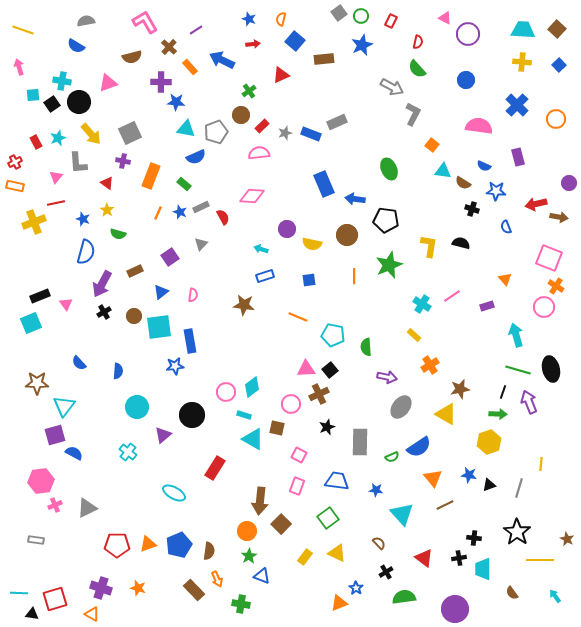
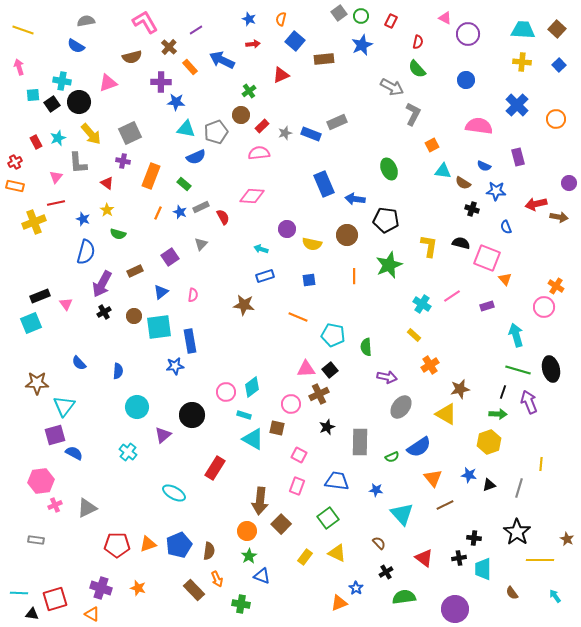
orange square at (432, 145): rotated 24 degrees clockwise
pink square at (549, 258): moved 62 px left
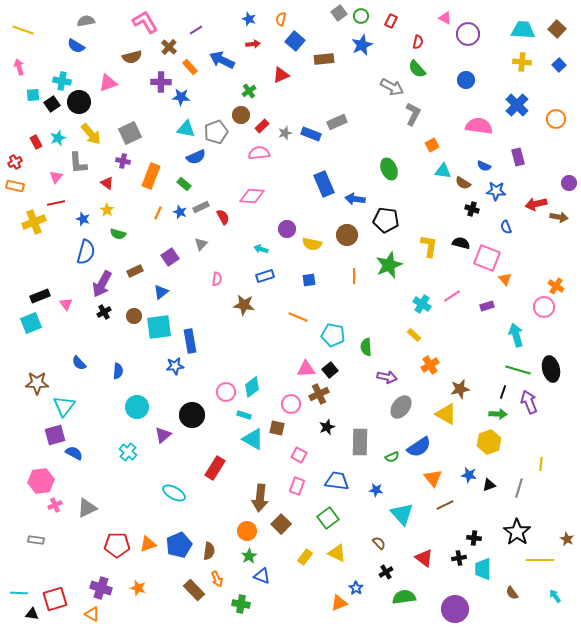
blue star at (176, 102): moved 5 px right, 5 px up
pink semicircle at (193, 295): moved 24 px right, 16 px up
brown arrow at (260, 501): moved 3 px up
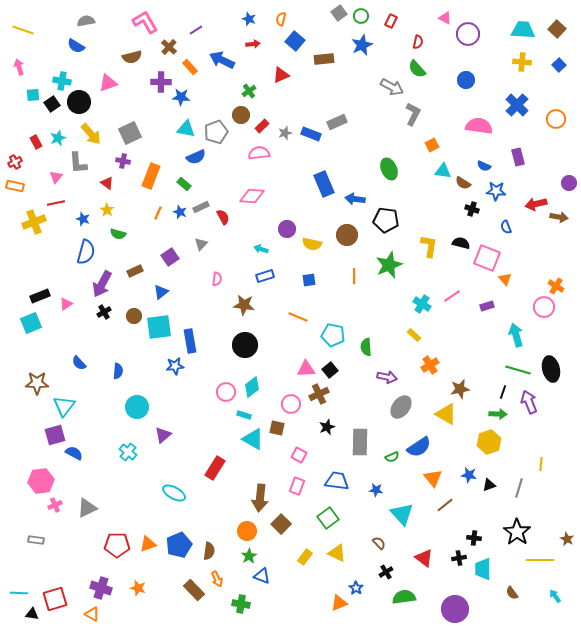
pink triangle at (66, 304): rotated 32 degrees clockwise
black circle at (192, 415): moved 53 px right, 70 px up
brown line at (445, 505): rotated 12 degrees counterclockwise
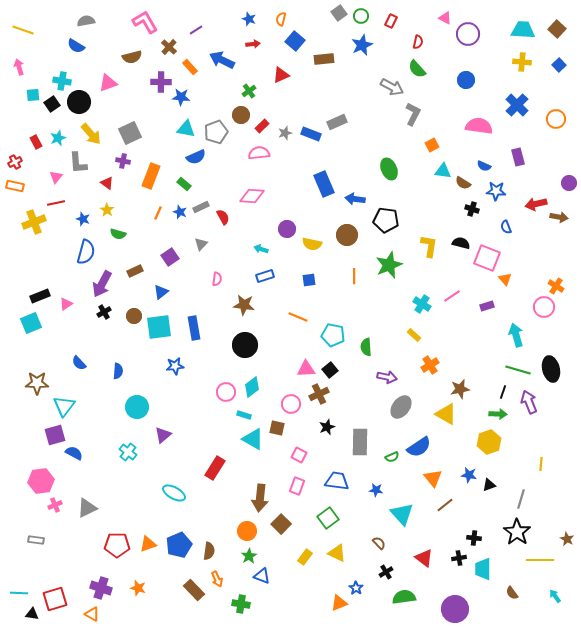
blue rectangle at (190, 341): moved 4 px right, 13 px up
gray line at (519, 488): moved 2 px right, 11 px down
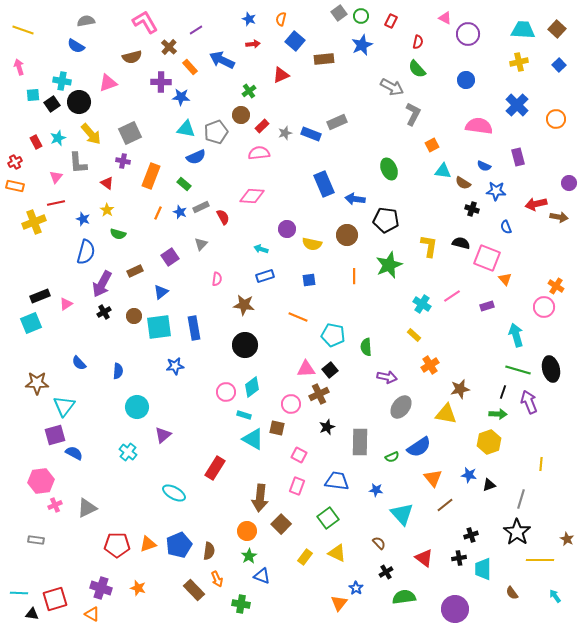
yellow cross at (522, 62): moved 3 px left; rotated 18 degrees counterclockwise
yellow triangle at (446, 414): rotated 20 degrees counterclockwise
black cross at (474, 538): moved 3 px left, 3 px up; rotated 24 degrees counterclockwise
orange triangle at (339, 603): rotated 30 degrees counterclockwise
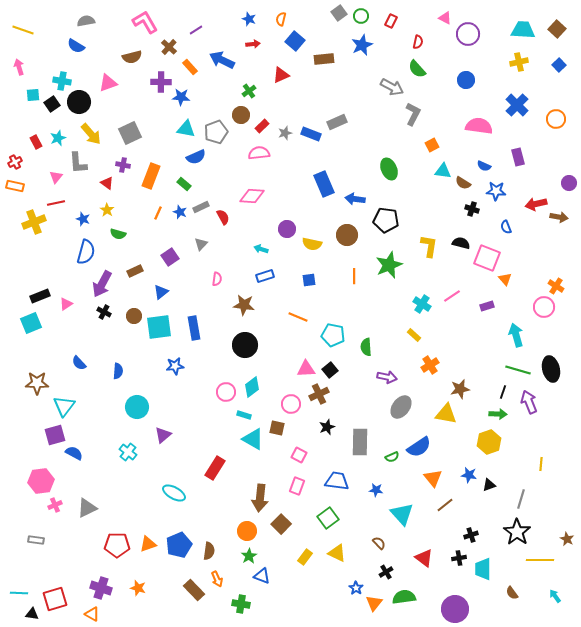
purple cross at (123, 161): moved 4 px down
black cross at (104, 312): rotated 32 degrees counterclockwise
orange triangle at (339, 603): moved 35 px right
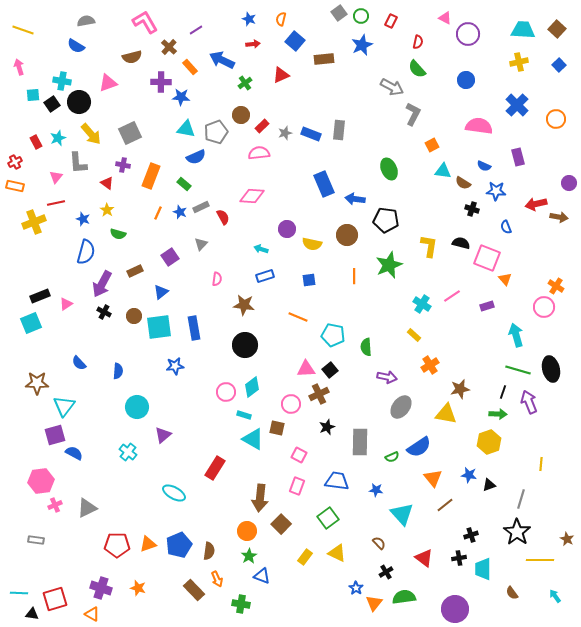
green cross at (249, 91): moved 4 px left, 8 px up
gray rectangle at (337, 122): moved 2 px right, 8 px down; rotated 60 degrees counterclockwise
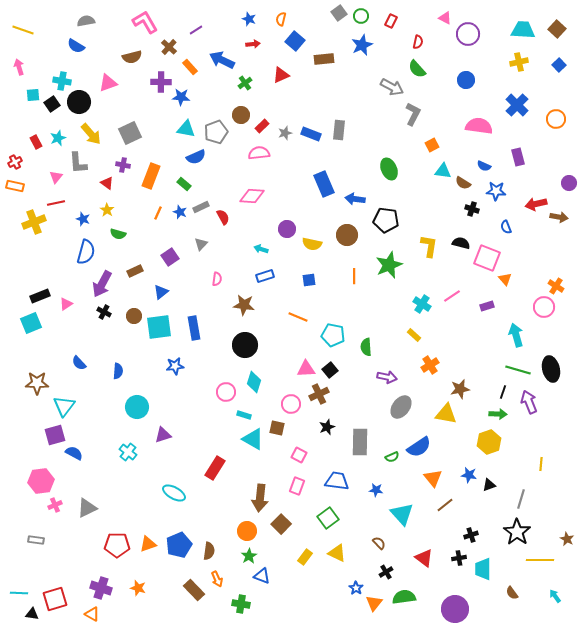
cyan diamond at (252, 387): moved 2 px right, 5 px up; rotated 35 degrees counterclockwise
purple triangle at (163, 435): rotated 24 degrees clockwise
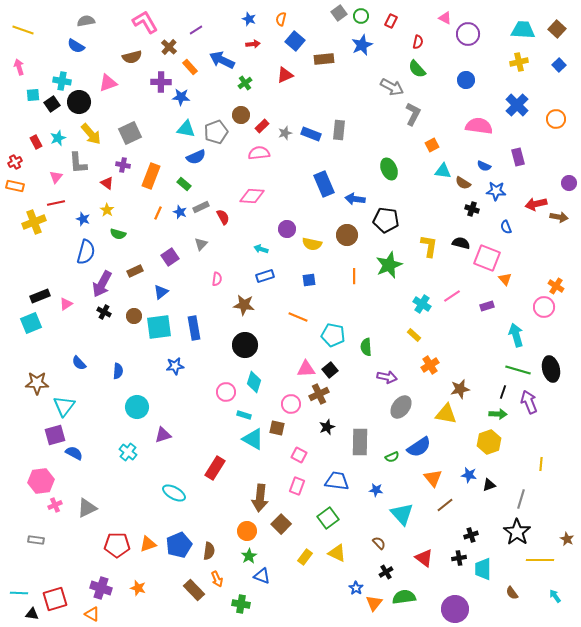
red triangle at (281, 75): moved 4 px right
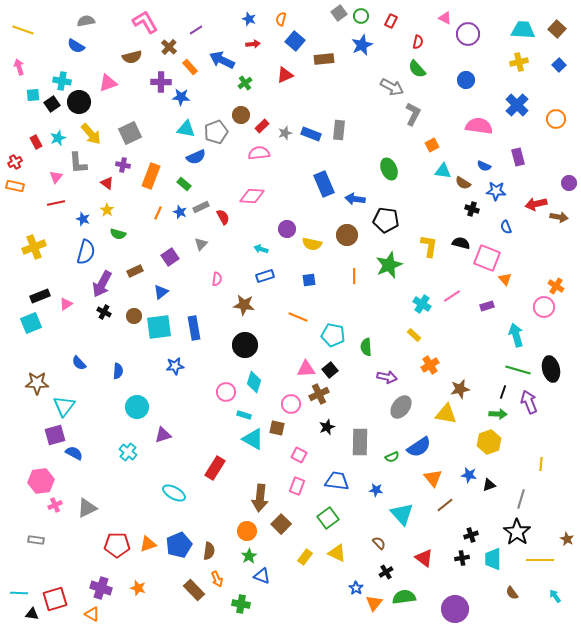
yellow cross at (34, 222): moved 25 px down
black cross at (459, 558): moved 3 px right
cyan trapezoid at (483, 569): moved 10 px right, 10 px up
